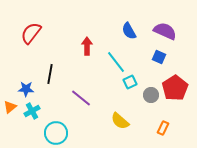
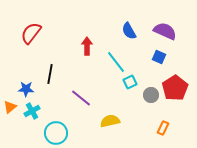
yellow semicircle: moved 10 px left; rotated 126 degrees clockwise
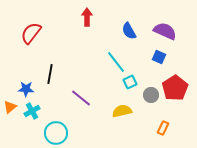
red arrow: moved 29 px up
yellow semicircle: moved 12 px right, 10 px up
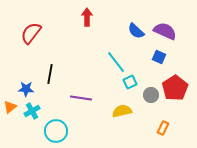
blue semicircle: moved 7 px right; rotated 18 degrees counterclockwise
purple line: rotated 30 degrees counterclockwise
cyan circle: moved 2 px up
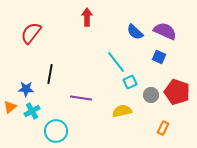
blue semicircle: moved 1 px left, 1 px down
red pentagon: moved 2 px right, 4 px down; rotated 20 degrees counterclockwise
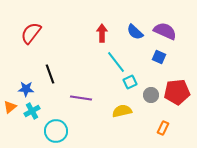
red arrow: moved 15 px right, 16 px down
black line: rotated 30 degrees counterclockwise
red pentagon: rotated 25 degrees counterclockwise
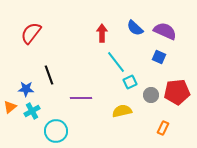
blue semicircle: moved 4 px up
black line: moved 1 px left, 1 px down
purple line: rotated 10 degrees counterclockwise
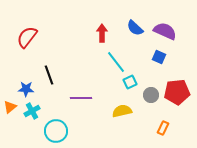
red semicircle: moved 4 px left, 4 px down
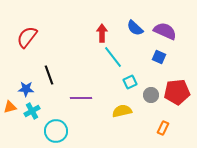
cyan line: moved 3 px left, 5 px up
orange triangle: rotated 24 degrees clockwise
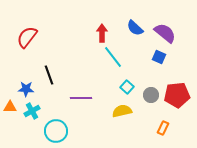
purple semicircle: moved 2 px down; rotated 15 degrees clockwise
cyan square: moved 3 px left, 5 px down; rotated 24 degrees counterclockwise
red pentagon: moved 3 px down
orange triangle: rotated 16 degrees clockwise
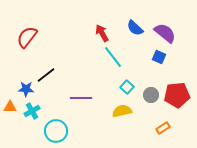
red arrow: rotated 30 degrees counterclockwise
black line: moved 3 px left; rotated 72 degrees clockwise
orange rectangle: rotated 32 degrees clockwise
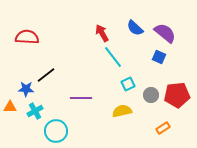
red semicircle: rotated 55 degrees clockwise
cyan square: moved 1 px right, 3 px up; rotated 24 degrees clockwise
cyan cross: moved 3 px right
